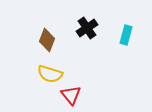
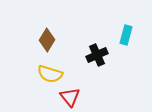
black cross: moved 10 px right, 27 px down; rotated 10 degrees clockwise
brown diamond: rotated 10 degrees clockwise
red triangle: moved 1 px left, 2 px down
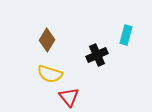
red triangle: moved 1 px left
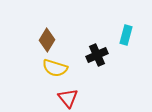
yellow semicircle: moved 5 px right, 6 px up
red triangle: moved 1 px left, 1 px down
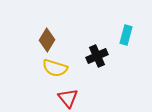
black cross: moved 1 px down
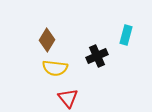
yellow semicircle: rotated 10 degrees counterclockwise
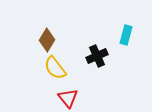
yellow semicircle: rotated 45 degrees clockwise
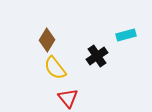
cyan rectangle: rotated 60 degrees clockwise
black cross: rotated 10 degrees counterclockwise
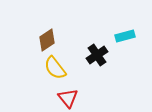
cyan rectangle: moved 1 px left, 1 px down
brown diamond: rotated 25 degrees clockwise
black cross: moved 1 px up
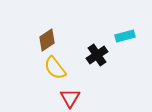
red triangle: moved 2 px right; rotated 10 degrees clockwise
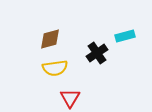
brown diamond: moved 3 px right, 1 px up; rotated 20 degrees clockwise
black cross: moved 2 px up
yellow semicircle: rotated 60 degrees counterclockwise
